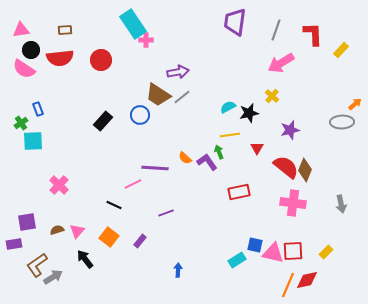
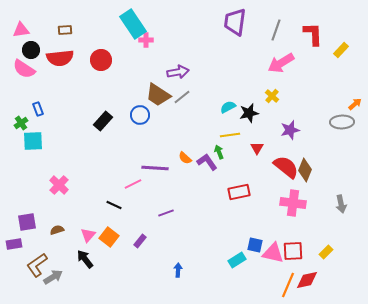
pink triangle at (77, 231): moved 11 px right, 4 px down
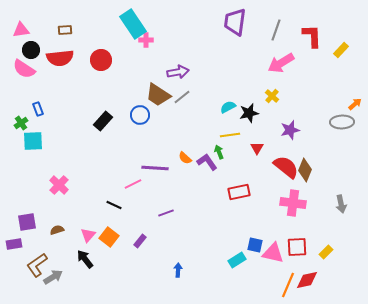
red L-shape at (313, 34): moved 1 px left, 2 px down
red square at (293, 251): moved 4 px right, 4 px up
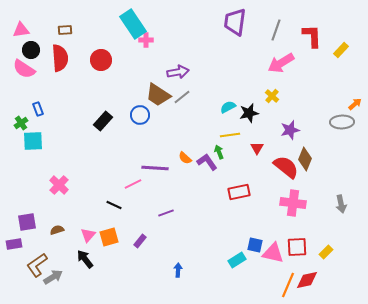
red semicircle at (60, 58): rotated 88 degrees counterclockwise
brown diamond at (305, 170): moved 11 px up
orange square at (109, 237): rotated 36 degrees clockwise
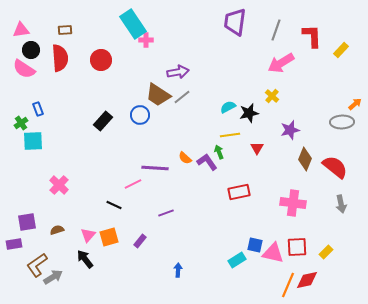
red semicircle at (286, 167): moved 49 px right
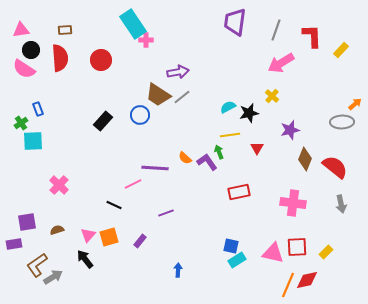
blue square at (255, 245): moved 24 px left, 1 px down
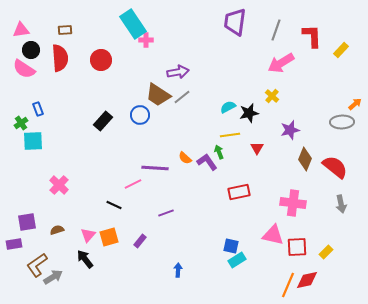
pink triangle at (273, 253): moved 18 px up
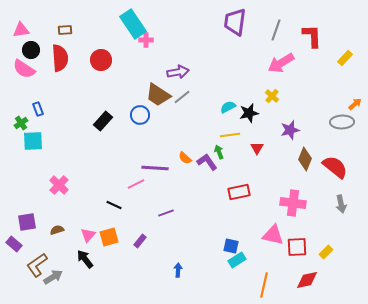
yellow rectangle at (341, 50): moved 4 px right, 8 px down
pink line at (133, 184): moved 3 px right
purple rectangle at (14, 244): rotated 49 degrees clockwise
orange line at (288, 285): moved 24 px left; rotated 10 degrees counterclockwise
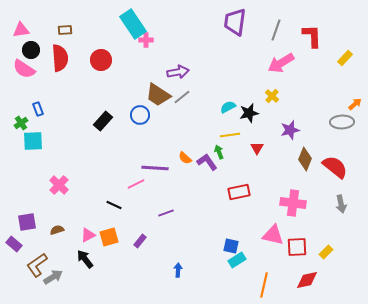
pink triangle at (88, 235): rotated 21 degrees clockwise
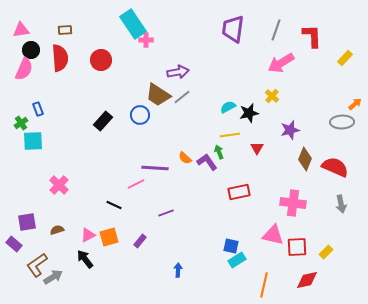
purple trapezoid at (235, 22): moved 2 px left, 7 px down
pink semicircle at (24, 69): rotated 100 degrees counterclockwise
red semicircle at (335, 167): rotated 16 degrees counterclockwise
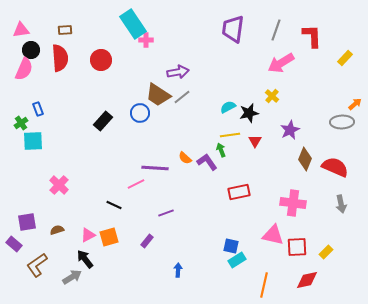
blue circle at (140, 115): moved 2 px up
purple star at (290, 130): rotated 12 degrees counterclockwise
red triangle at (257, 148): moved 2 px left, 7 px up
green arrow at (219, 152): moved 2 px right, 2 px up
purple rectangle at (140, 241): moved 7 px right
gray arrow at (53, 277): moved 19 px right
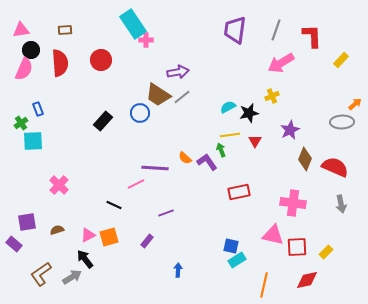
purple trapezoid at (233, 29): moved 2 px right, 1 px down
red semicircle at (60, 58): moved 5 px down
yellow rectangle at (345, 58): moved 4 px left, 2 px down
yellow cross at (272, 96): rotated 24 degrees clockwise
brown L-shape at (37, 265): moved 4 px right, 9 px down
